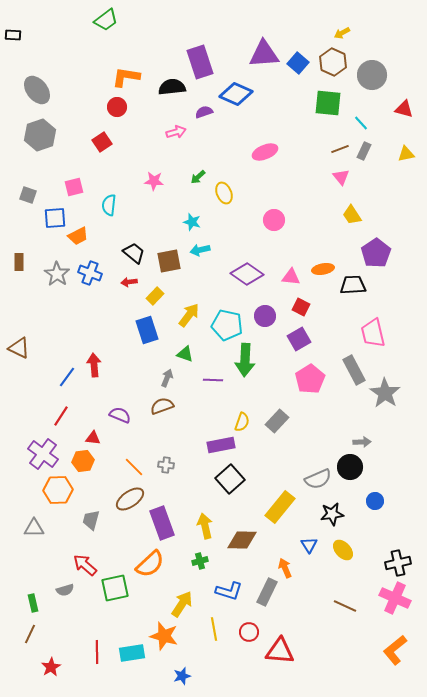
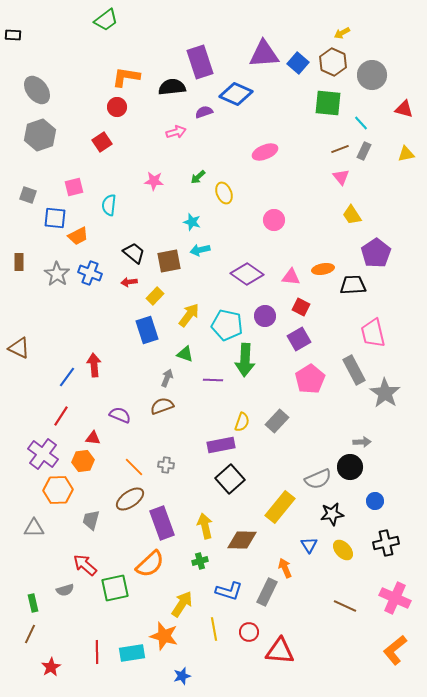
blue square at (55, 218): rotated 10 degrees clockwise
black cross at (398, 563): moved 12 px left, 20 px up
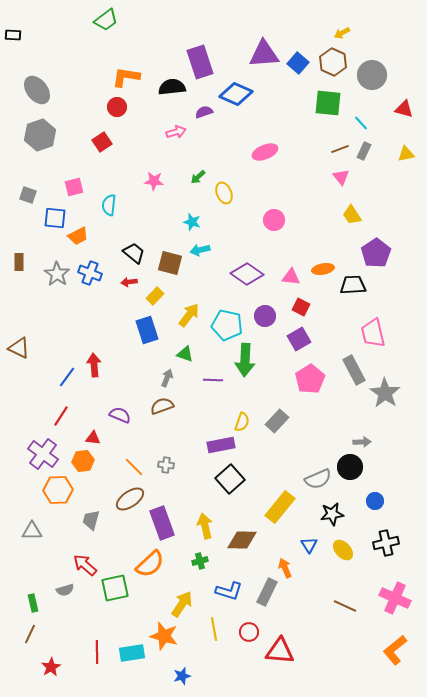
brown square at (169, 261): moved 1 px right, 2 px down; rotated 25 degrees clockwise
gray triangle at (34, 528): moved 2 px left, 3 px down
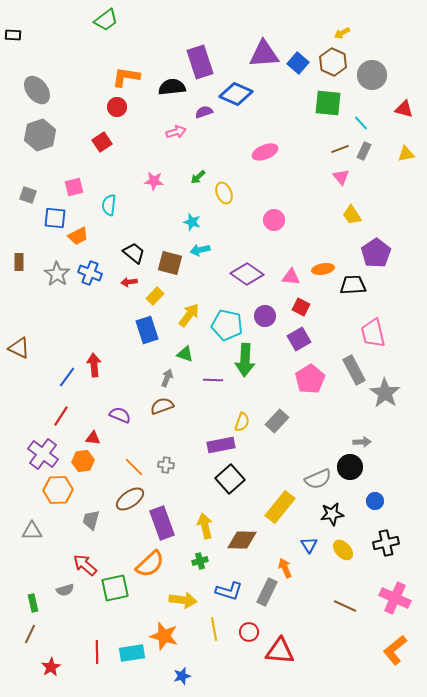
yellow arrow at (182, 604): moved 1 px right, 4 px up; rotated 64 degrees clockwise
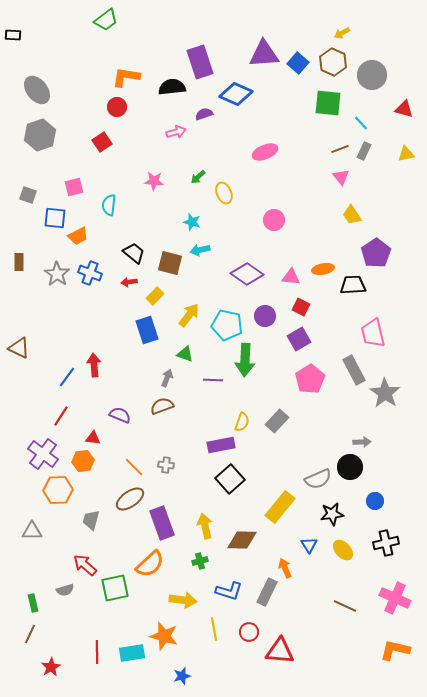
purple semicircle at (204, 112): moved 2 px down
orange L-shape at (395, 650): rotated 52 degrees clockwise
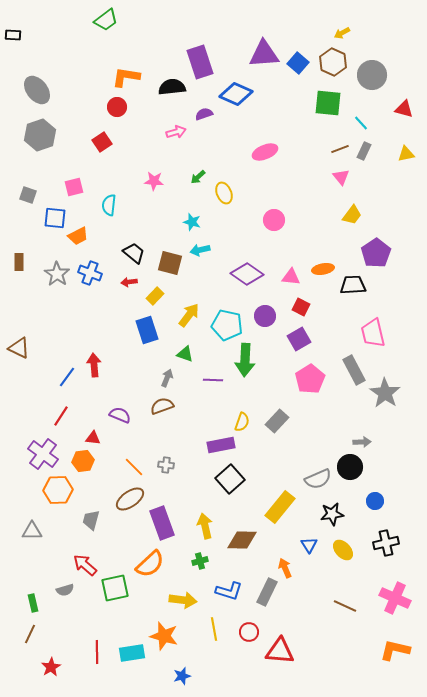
yellow trapezoid at (352, 215): rotated 110 degrees counterclockwise
